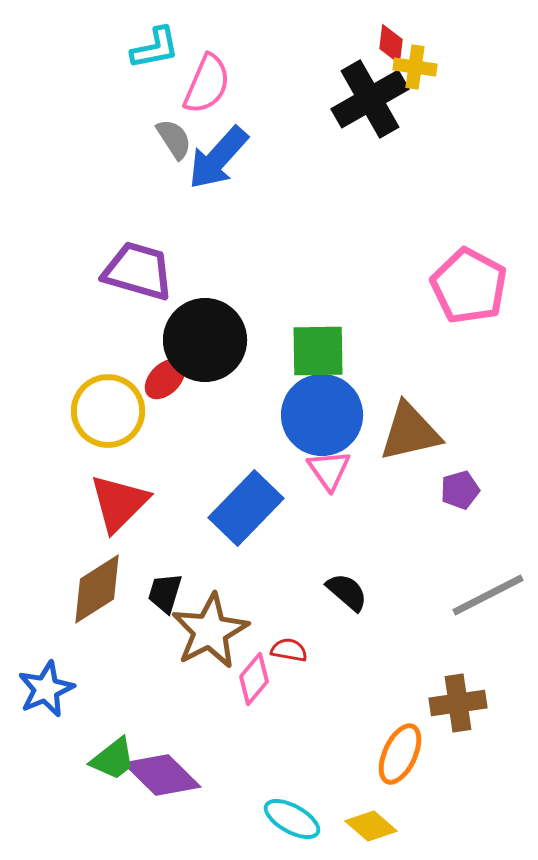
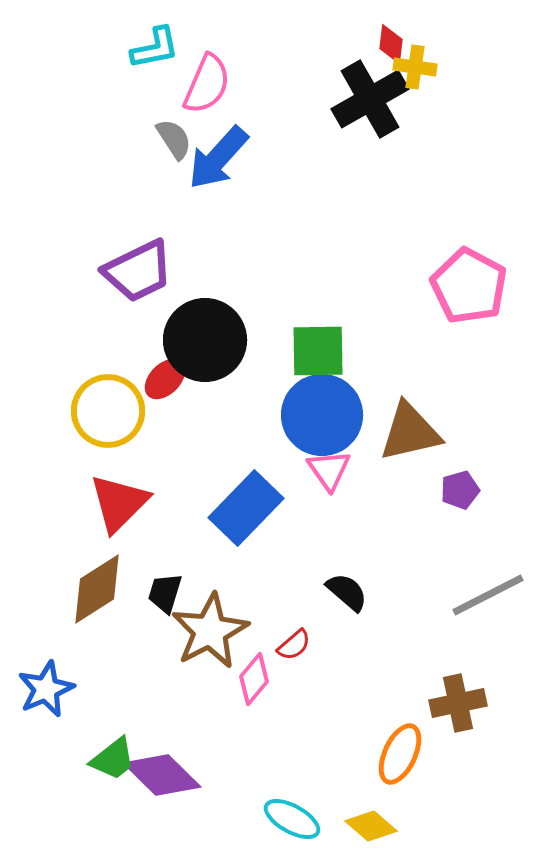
purple trapezoid: rotated 138 degrees clockwise
red semicircle: moved 5 px right, 5 px up; rotated 129 degrees clockwise
brown cross: rotated 4 degrees counterclockwise
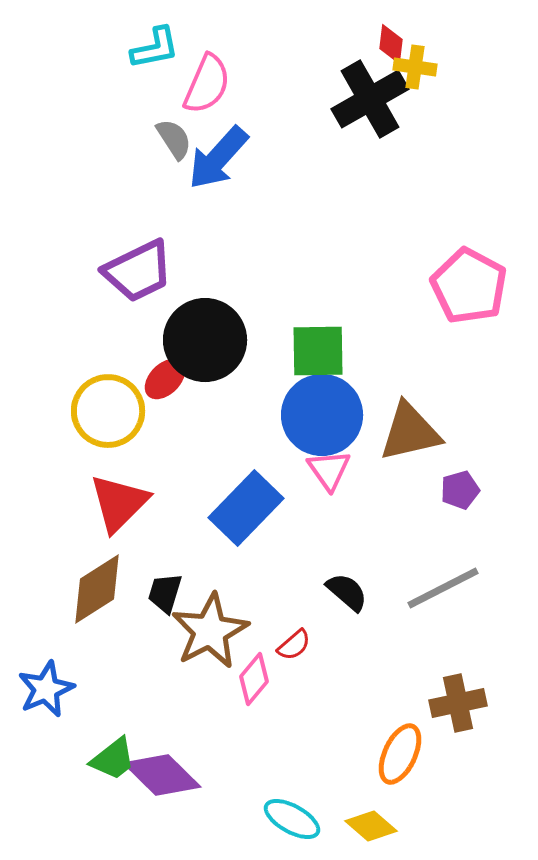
gray line: moved 45 px left, 7 px up
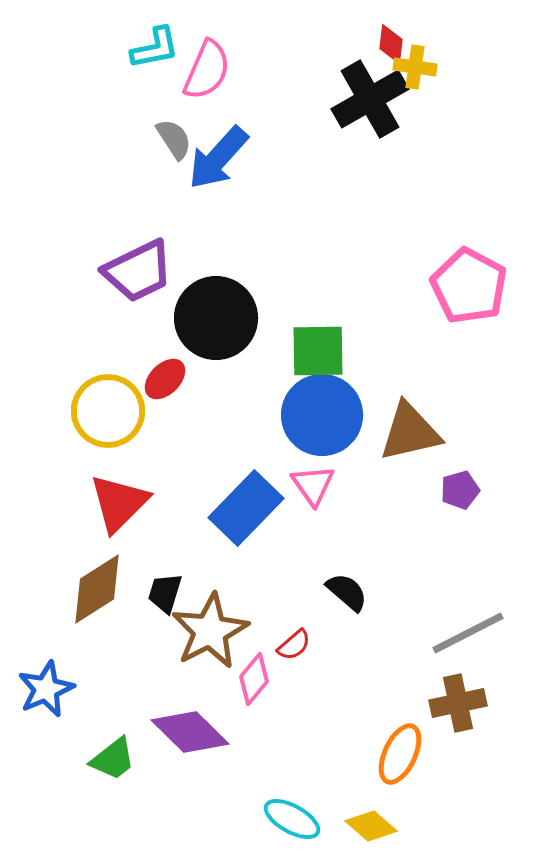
pink semicircle: moved 14 px up
black circle: moved 11 px right, 22 px up
pink triangle: moved 16 px left, 15 px down
gray line: moved 25 px right, 45 px down
purple diamond: moved 28 px right, 43 px up
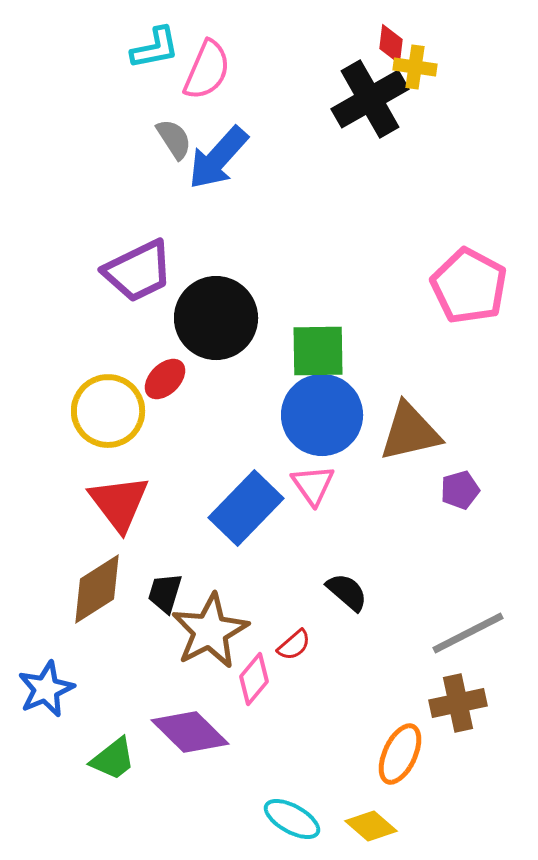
red triangle: rotated 22 degrees counterclockwise
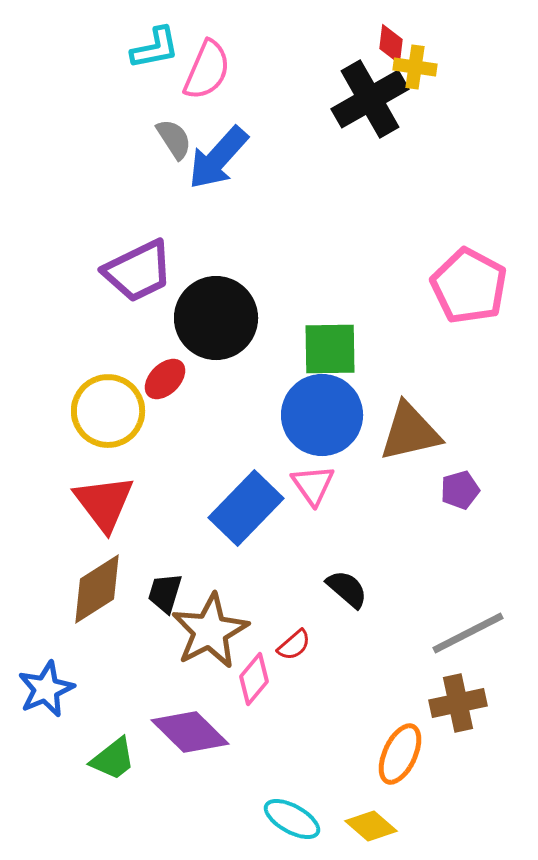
green square: moved 12 px right, 2 px up
red triangle: moved 15 px left
black semicircle: moved 3 px up
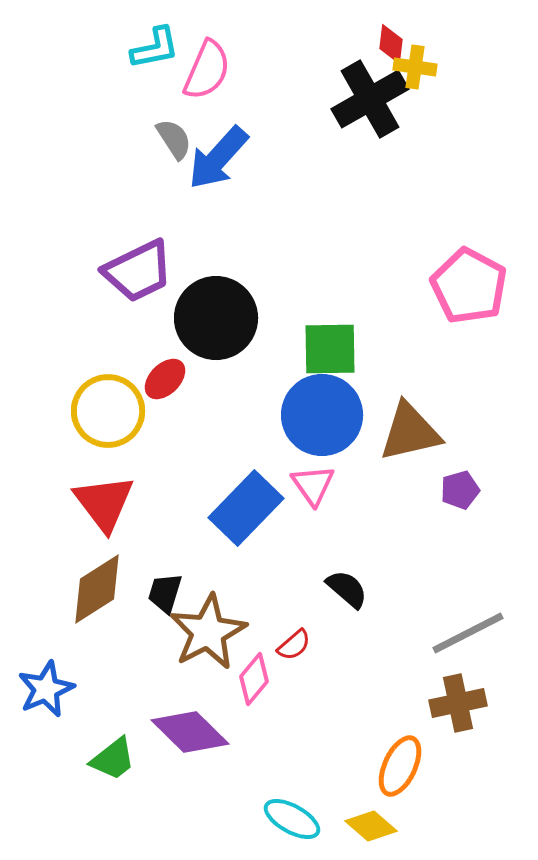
brown star: moved 2 px left, 1 px down
orange ellipse: moved 12 px down
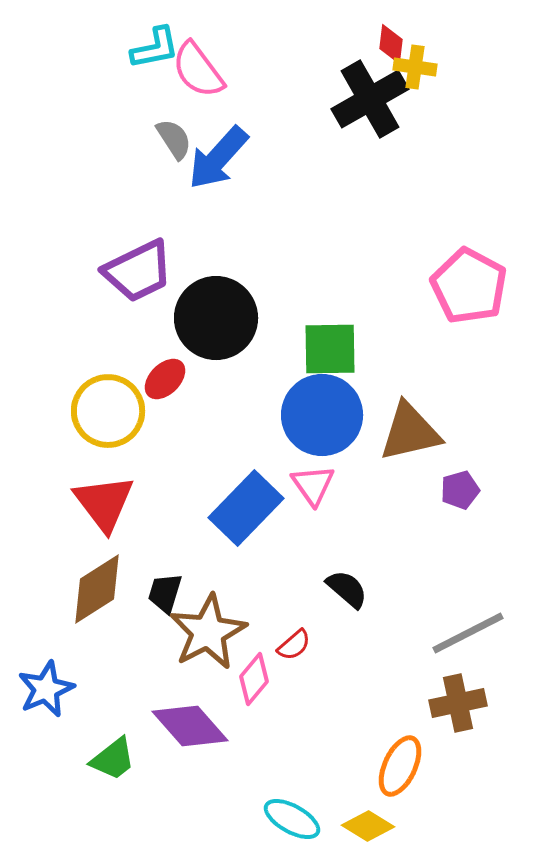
pink semicircle: moved 9 px left; rotated 120 degrees clockwise
purple diamond: moved 6 px up; rotated 4 degrees clockwise
yellow diamond: moved 3 px left; rotated 9 degrees counterclockwise
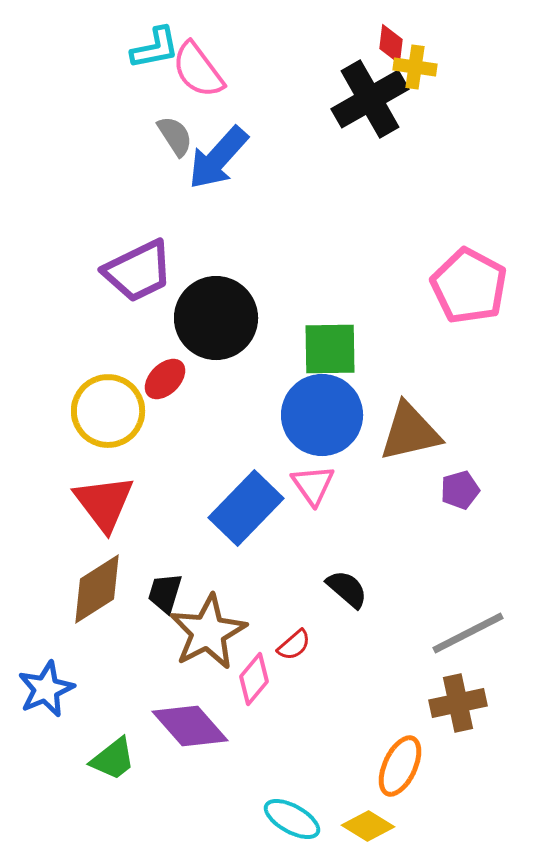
gray semicircle: moved 1 px right, 3 px up
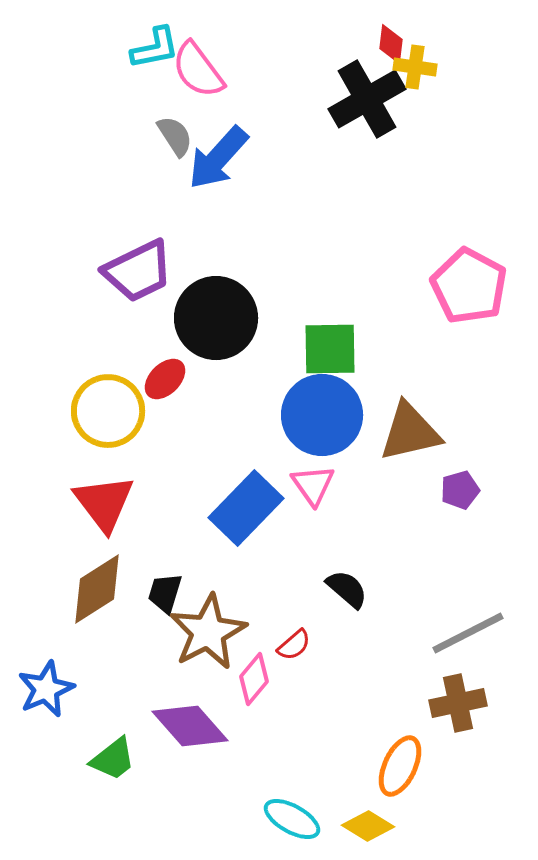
black cross: moved 3 px left
